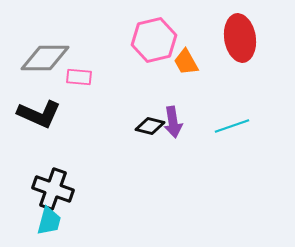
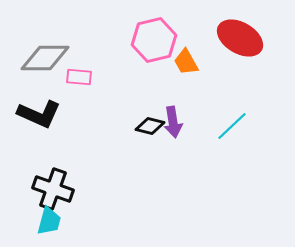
red ellipse: rotated 51 degrees counterclockwise
cyan line: rotated 24 degrees counterclockwise
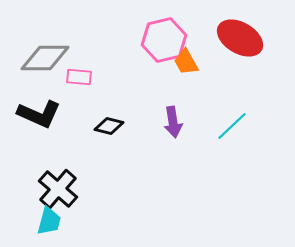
pink hexagon: moved 10 px right
black diamond: moved 41 px left
black cross: moved 5 px right; rotated 21 degrees clockwise
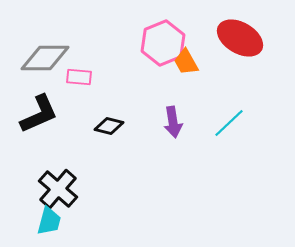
pink hexagon: moved 1 px left, 3 px down; rotated 9 degrees counterclockwise
black L-shape: rotated 48 degrees counterclockwise
cyan line: moved 3 px left, 3 px up
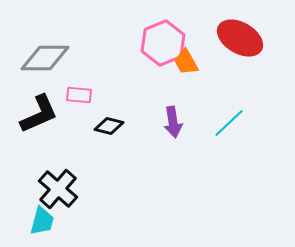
pink rectangle: moved 18 px down
cyan trapezoid: moved 7 px left
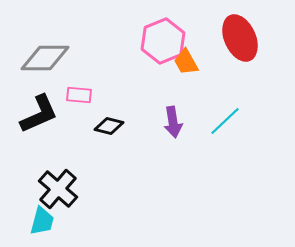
red ellipse: rotated 36 degrees clockwise
pink hexagon: moved 2 px up
cyan line: moved 4 px left, 2 px up
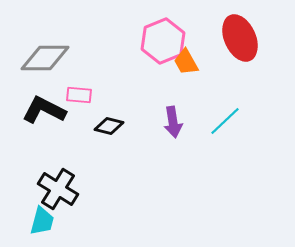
black L-shape: moved 5 px right, 4 px up; rotated 129 degrees counterclockwise
black cross: rotated 9 degrees counterclockwise
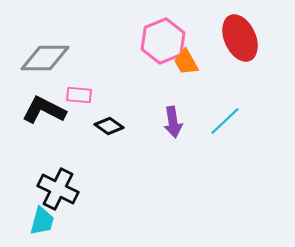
black diamond: rotated 20 degrees clockwise
black cross: rotated 6 degrees counterclockwise
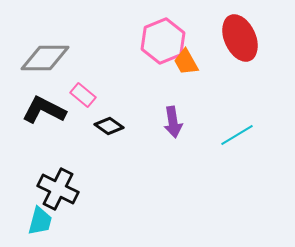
pink rectangle: moved 4 px right; rotated 35 degrees clockwise
cyan line: moved 12 px right, 14 px down; rotated 12 degrees clockwise
cyan trapezoid: moved 2 px left
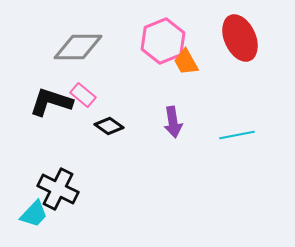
gray diamond: moved 33 px right, 11 px up
black L-shape: moved 7 px right, 8 px up; rotated 9 degrees counterclockwise
cyan line: rotated 20 degrees clockwise
cyan trapezoid: moved 6 px left, 7 px up; rotated 28 degrees clockwise
